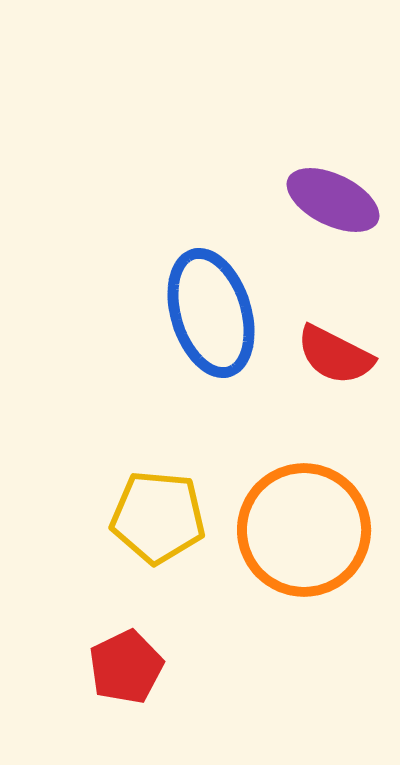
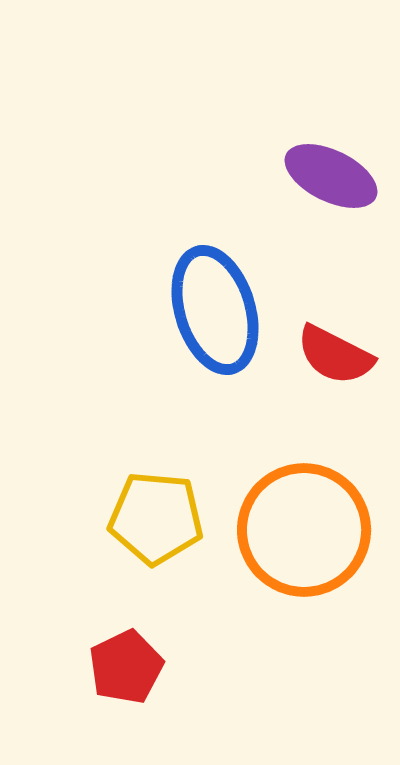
purple ellipse: moved 2 px left, 24 px up
blue ellipse: moved 4 px right, 3 px up
yellow pentagon: moved 2 px left, 1 px down
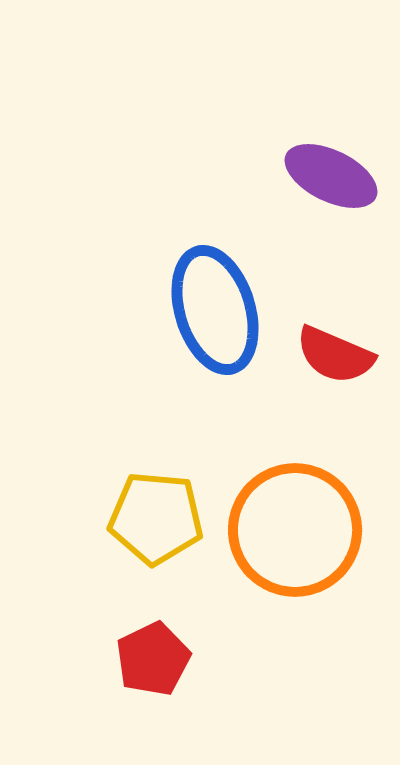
red semicircle: rotated 4 degrees counterclockwise
orange circle: moved 9 px left
red pentagon: moved 27 px right, 8 px up
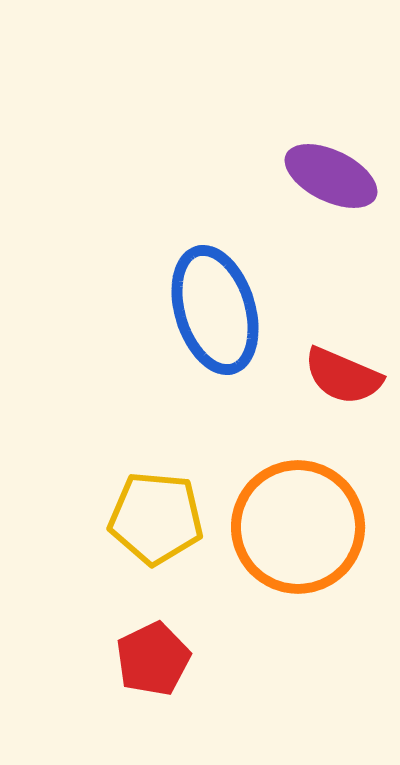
red semicircle: moved 8 px right, 21 px down
orange circle: moved 3 px right, 3 px up
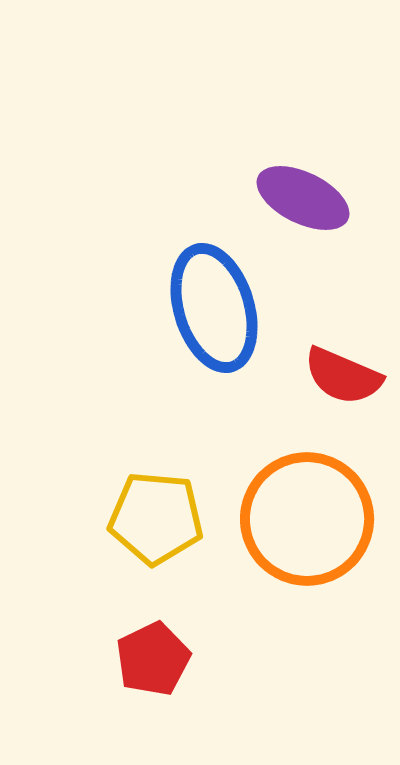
purple ellipse: moved 28 px left, 22 px down
blue ellipse: moved 1 px left, 2 px up
orange circle: moved 9 px right, 8 px up
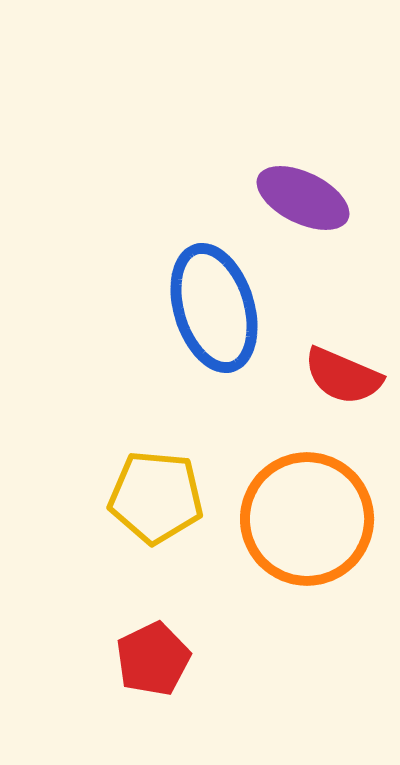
yellow pentagon: moved 21 px up
